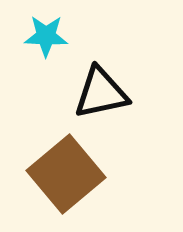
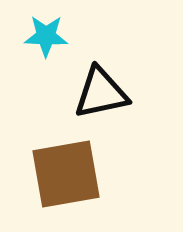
brown square: rotated 30 degrees clockwise
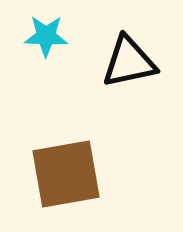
black triangle: moved 28 px right, 31 px up
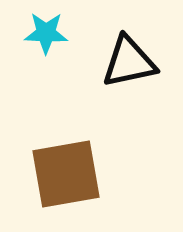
cyan star: moved 3 px up
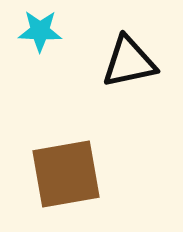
cyan star: moved 6 px left, 2 px up
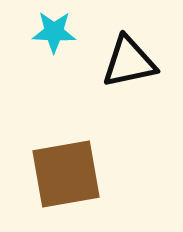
cyan star: moved 14 px right, 1 px down
